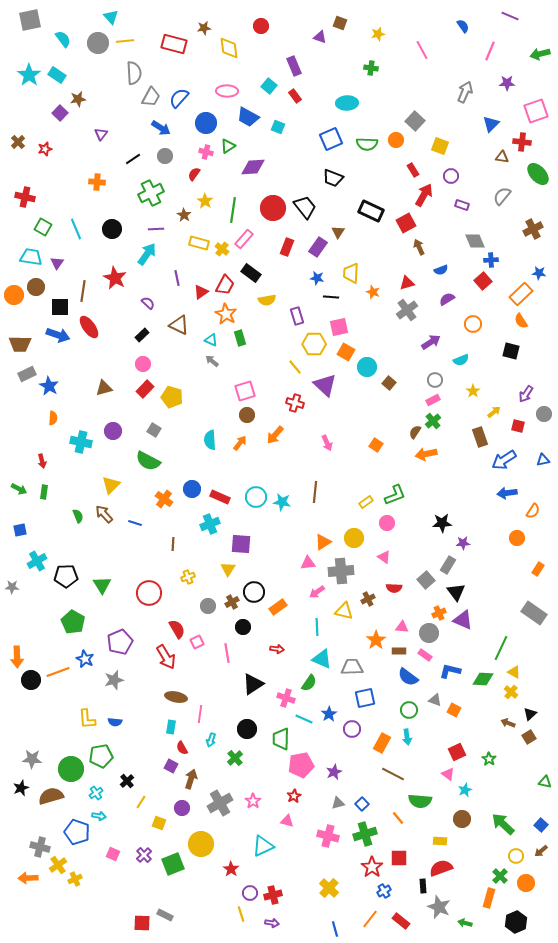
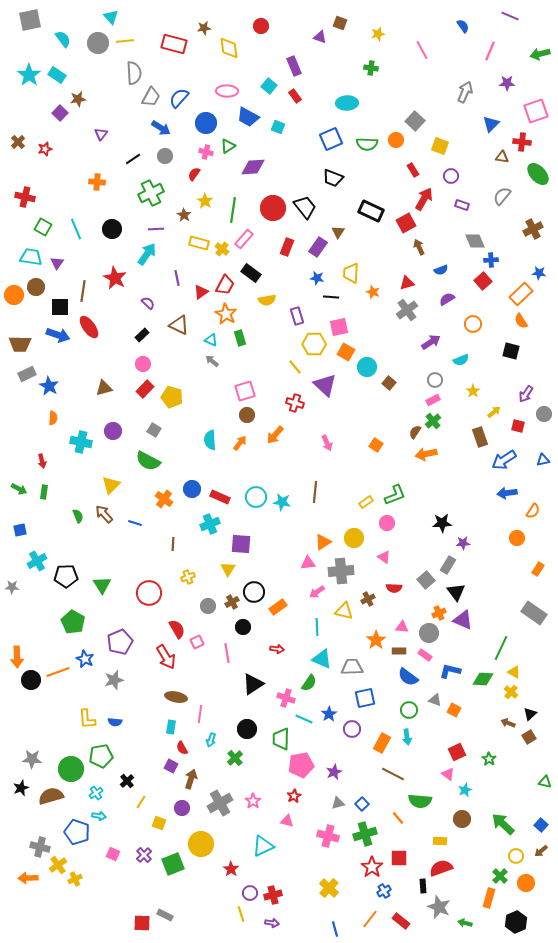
red arrow at (424, 195): moved 4 px down
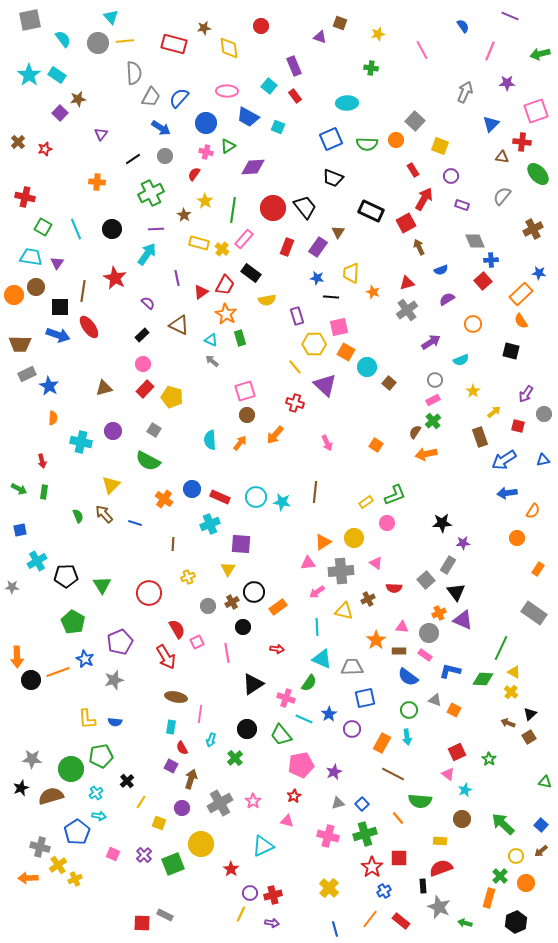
pink triangle at (384, 557): moved 8 px left, 6 px down
green trapezoid at (281, 739): moved 4 px up; rotated 40 degrees counterclockwise
blue pentagon at (77, 832): rotated 20 degrees clockwise
yellow line at (241, 914): rotated 42 degrees clockwise
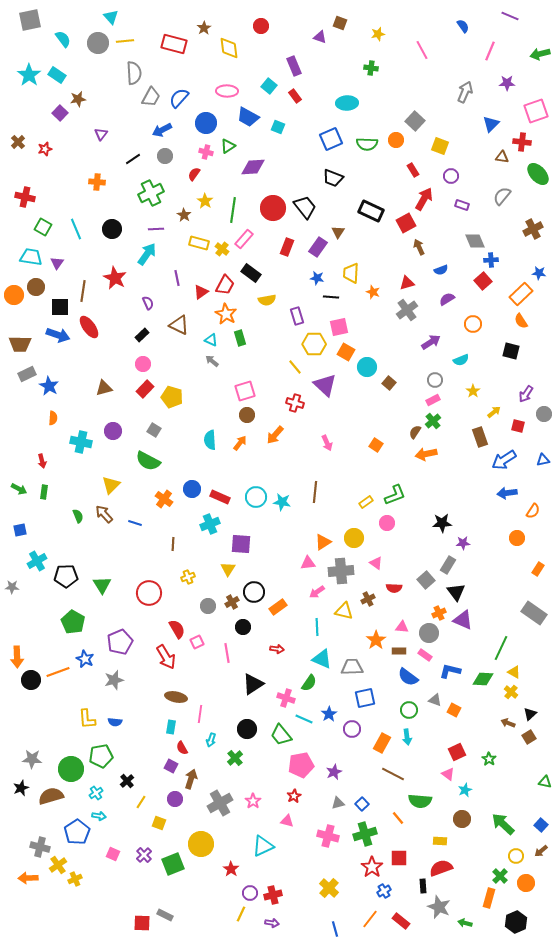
brown star at (204, 28): rotated 24 degrees counterclockwise
blue arrow at (161, 128): moved 1 px right, 2 px down; rotated 120 degrees clockwise
purple semicircle at (148, 303): rotated 24 degrees clockwise
purple circle at (182, 808): moved 7 px left, 9 px up
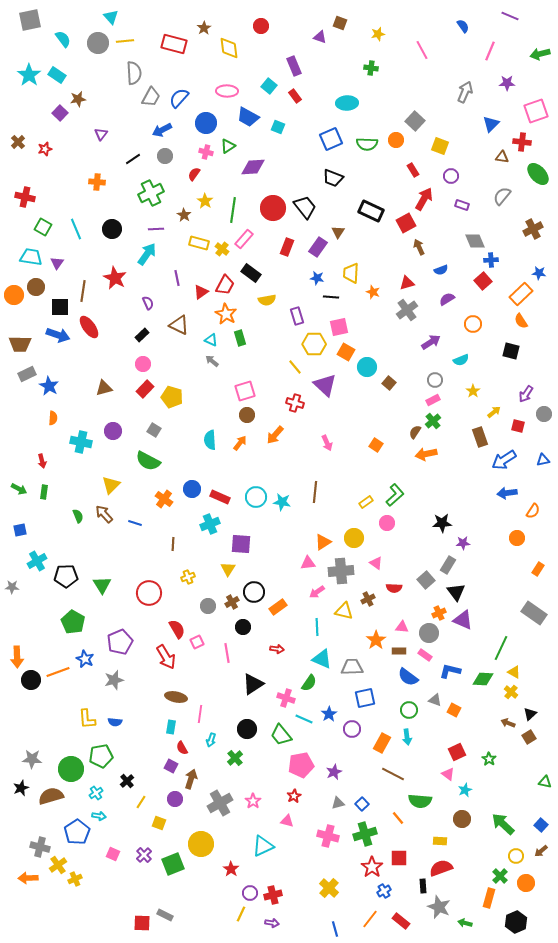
green L-shape at (395, 495): rotated 20 degrees counterclockwise
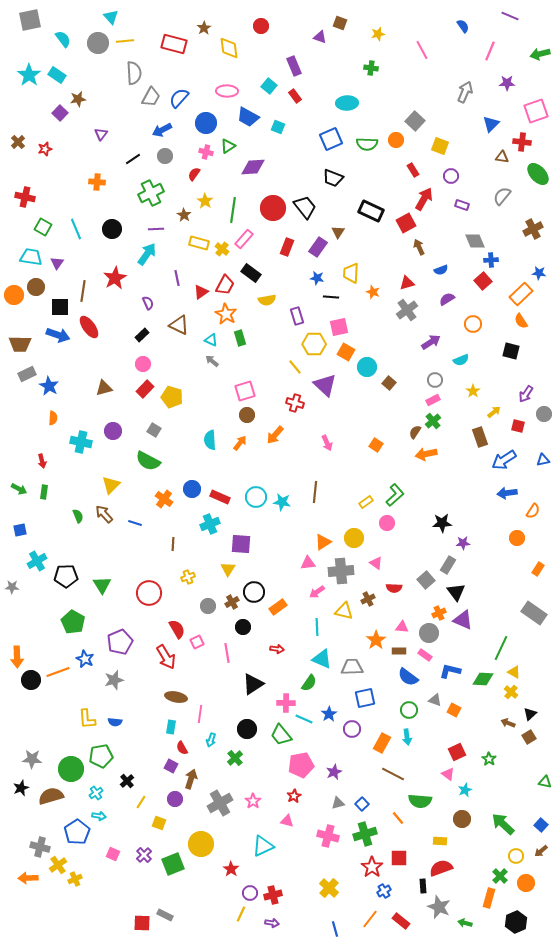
red star at (115, 278): rotated 15 degrees clockwise
pink cross at (286, 698): moved 5 px down; rotated 18 degrees counterclockwise
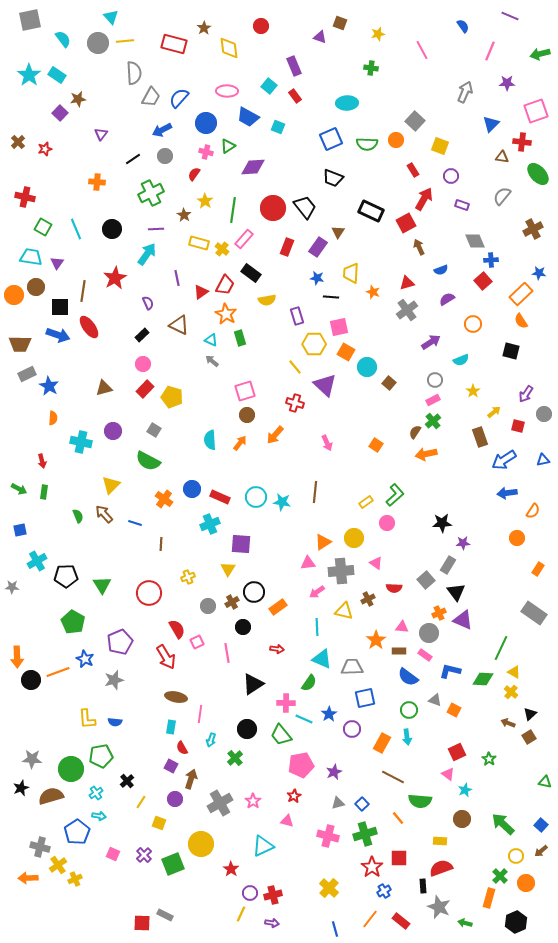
brown line at (173, 544): moved 12 px left
brown line at (393, 774): moved 3 px down
